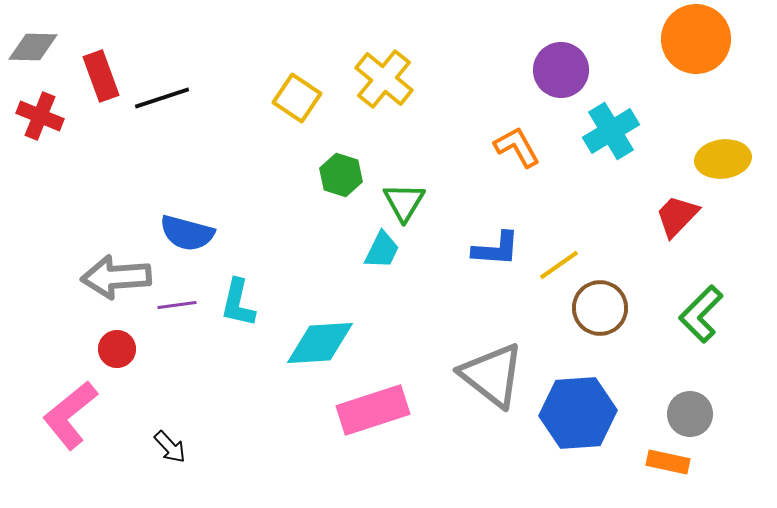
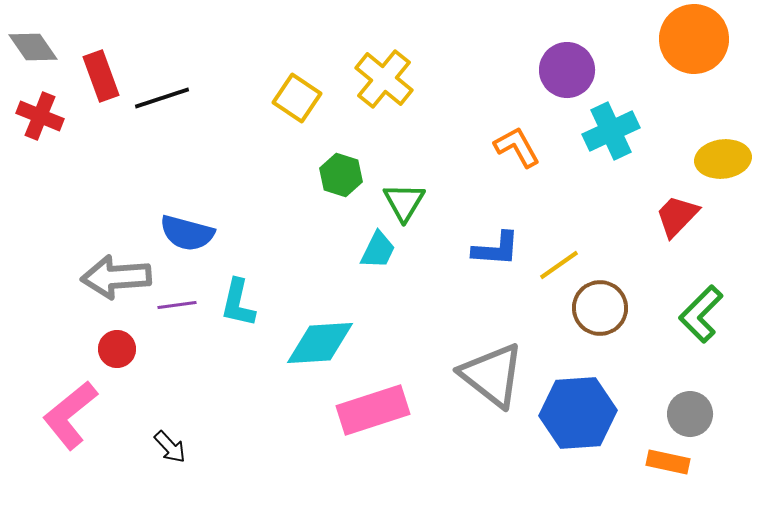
orange circle: moved 2 px left
gray diamond: rotated 54 degrees clockwise
purple circle: moved 6 px right
cyan cross: rotated 6 degrees clockwise
cyan trapezoid: moved 4 px left
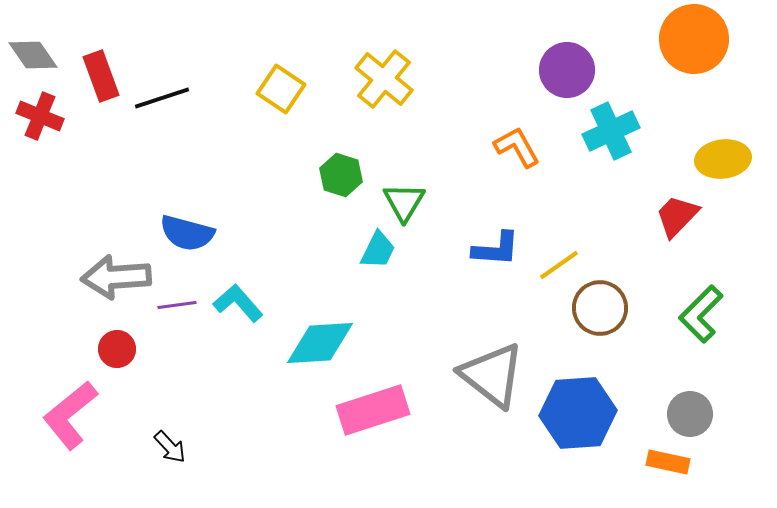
gray diamond: moved 8 px down
yellow square: moved 16 px left, 9 px up
cyan L-shape: rotated 126 degrees clockwise
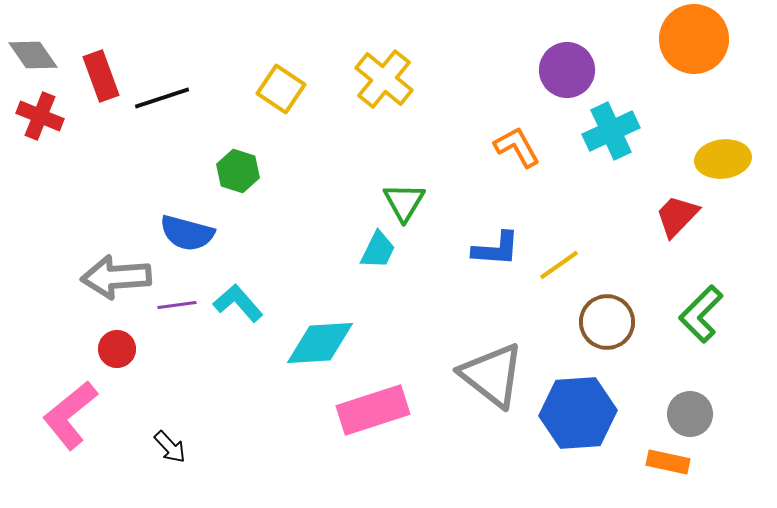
green hexagon: moved 103 px left, 4 px up
brown circle: moved 7 px right, 14 px down
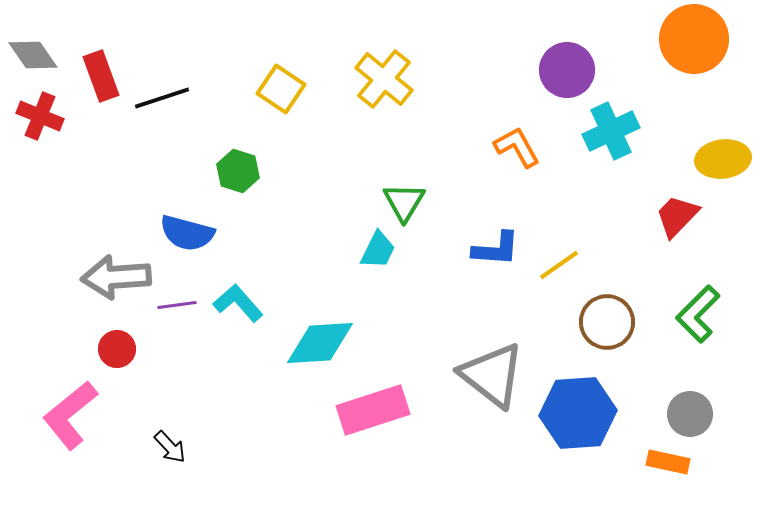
green L-shape: moved 3 px left
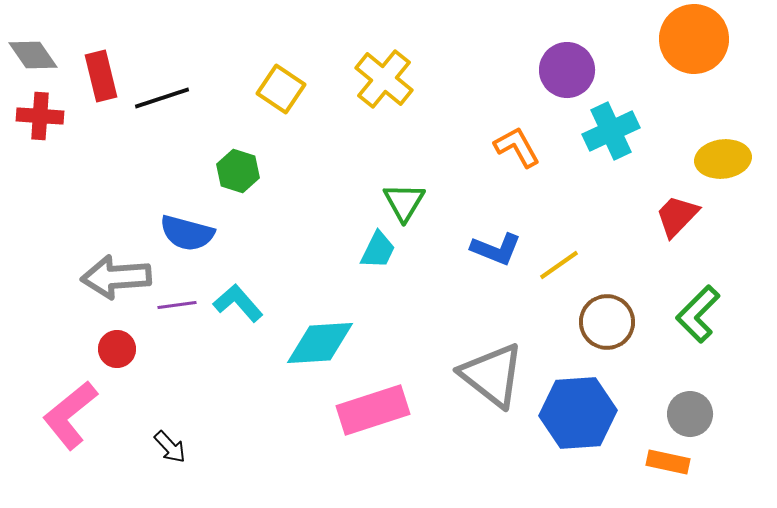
red rectangle: rotated 6 degrees clockwise
red cross: rotated 18 degrees counterclockwise
blue L-shape: rotated 18 degrees clockwise
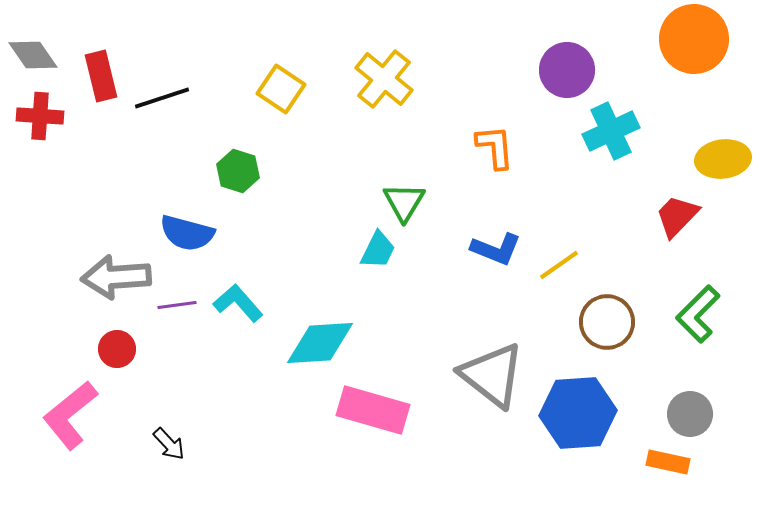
orange L-shape: moved 22 px left; rotated 24 degrees clockwise
pink rectangle: rotated 34 degrees clockwise
black arrow: moved 1 px left, 3 px up
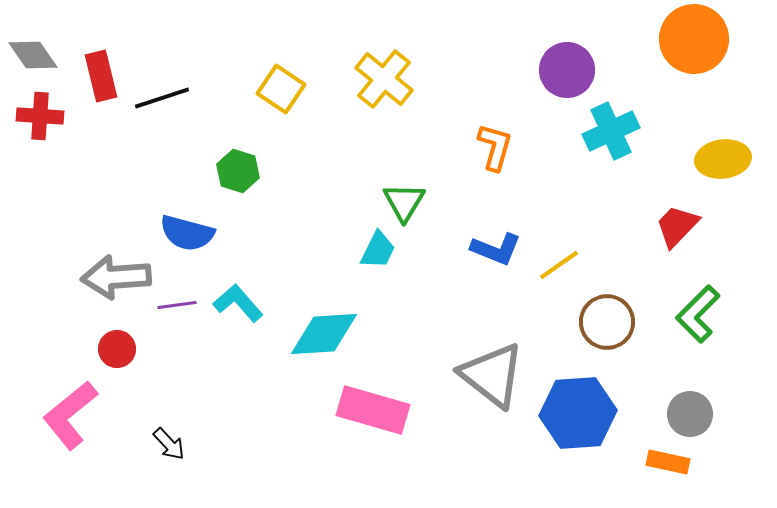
orange L-shape: rotated 21 degrees clockwise
red trapezoid: moved 10 px down
cyan diamond: moved 4 px right, 9 px up
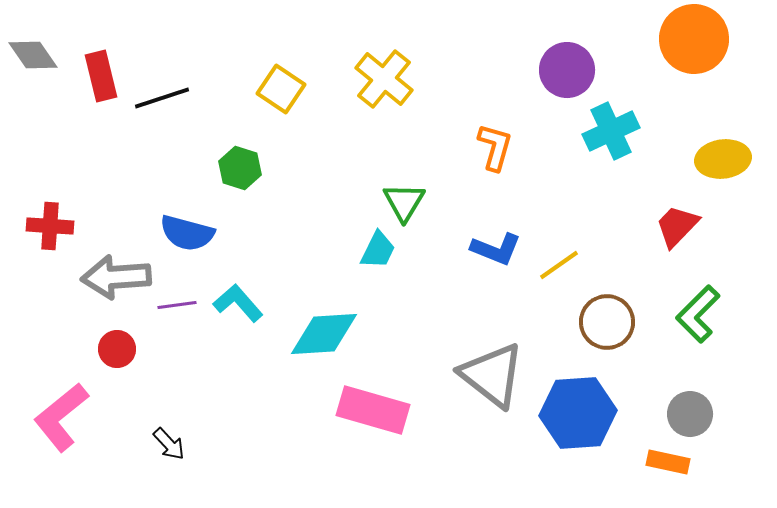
red cross: moved 10 px right, 110 px down
green hexagon: moved 2 px right, 3 px up
pink L-shape: moved 9 px left, 2 px down
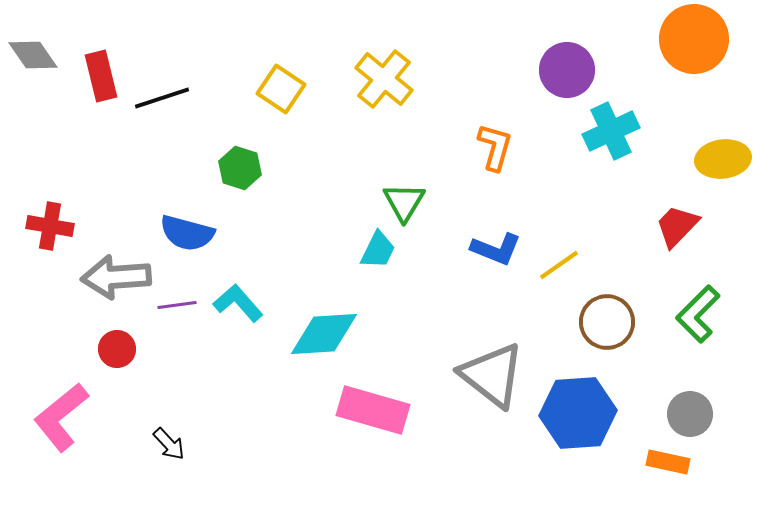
red cross: rotated 6 degrees clockwise
